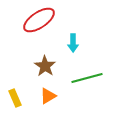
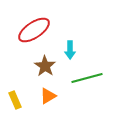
red ellipse: moved 5 px left, 10 px down
cyan arrow: moved 3 px left, 7 px down
yellow rectangle: moved 2 px down
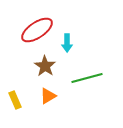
red ellipse: moved 3 px right
cyan arrow: moved 3 px left, 7 px up
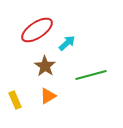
cyan arrow: rotated 132 degrees counterclockwise
green line: moved 4 px right, 3 px up
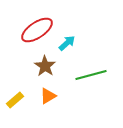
yellow rectangle: rotated 72 degrees clockwise
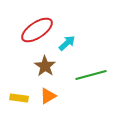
yellow rectangle: moved 4 px right, 2 px up; rotated 48 degrees clockwise
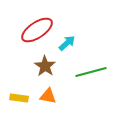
green line: moved 3 px up
orange triangle: rotated 42 degrees clockwise
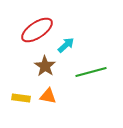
cyan arrow: moved 1 px left, 2 px down
yellow rectangle: moved 2 px right
